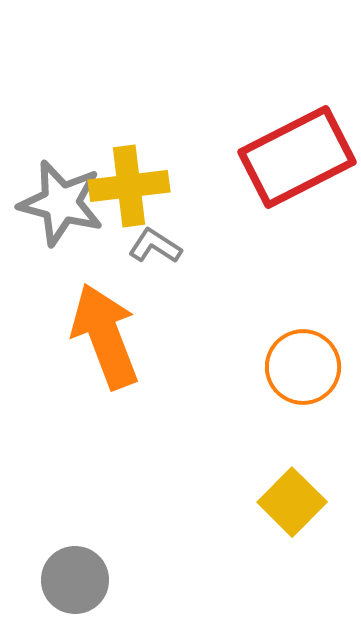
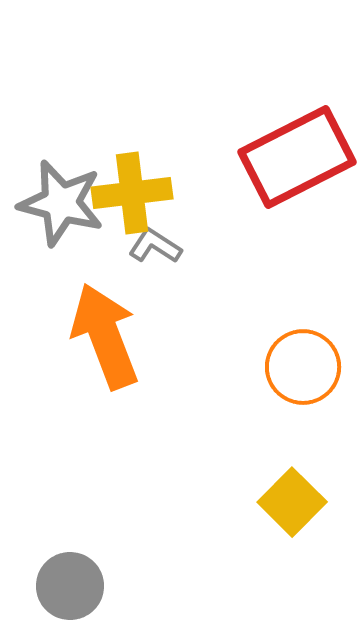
yellow cross: moved 3 px right, 7 px down
gray circle: moved 5 px left, 6 px down
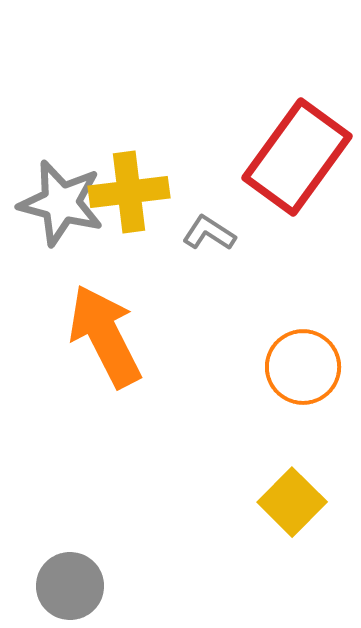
red rectangle: rotated 27 degrees counterclockwise
yellow cross: moved 3 px left, 1 px up
gray L-shape: moved 54 px right, 13 px up
orange arrow: rotated 6 degrees counterclockwise
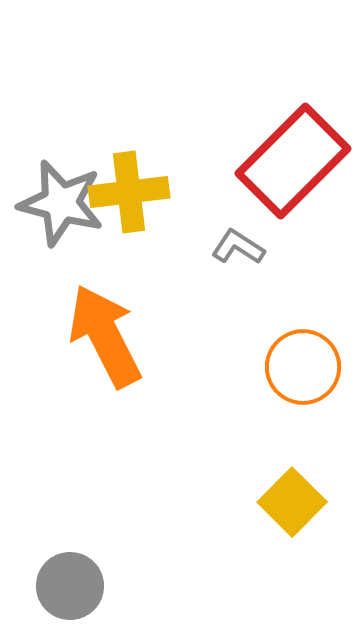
red rectangle: moved 4 px left, 4 px down; rotated 9 degrees clockwise
gray L-shape: moved 29 px right, 14 px down
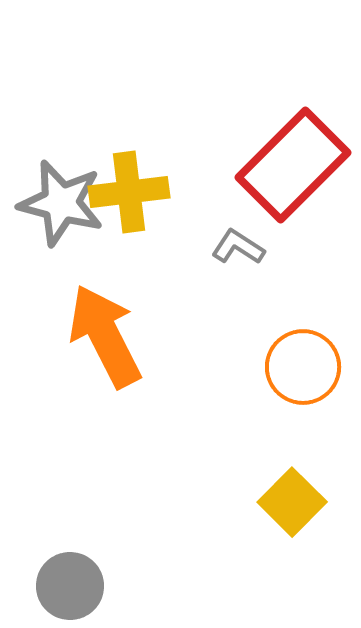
red rectangle: moved 4 px down
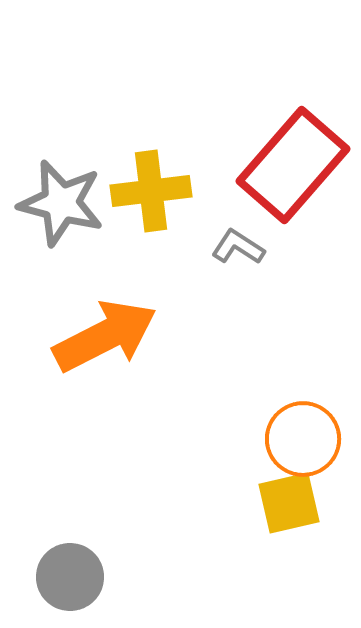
red rectangle: rotated 4 degrees counterclockwise
yellow cross: moved 22 px right, 1 px up
orange arrow: rotated 90 degrees clockwise
orange circle: moved 72 px down
yellow square: moved 3 px left, 1 px down; rotated 32 degrees clockwise
gray circle: moved 9 px up
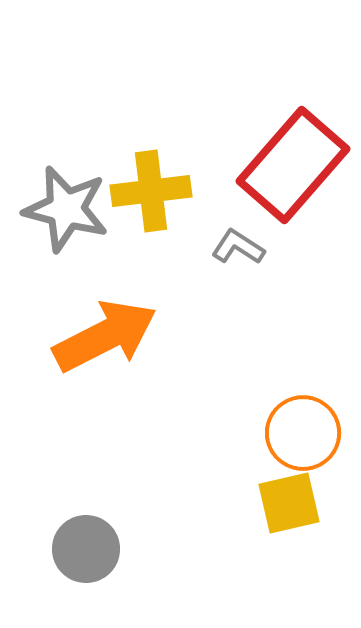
gray star: moved 5 px right, 6 px down
orange circle: moved 6 px up
gray circle: moved 16 px right, 28 px up
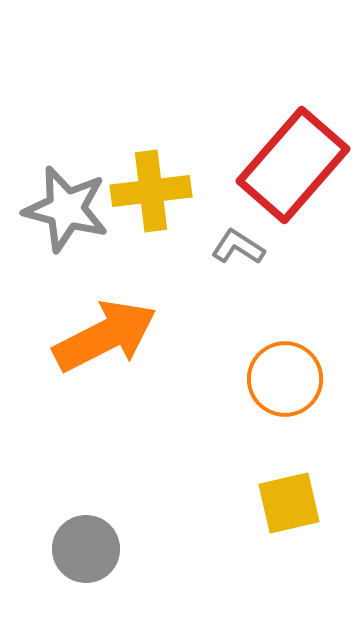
orange circle: moved 18 px left, 54 px up
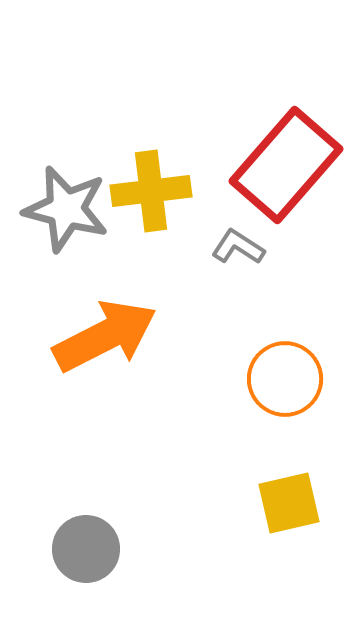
red rectangle: moved 7 px left
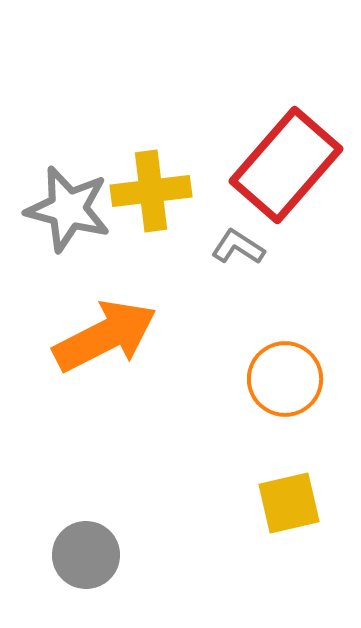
gray star: moved 2 px right
gray circle: moved 6 px down
